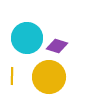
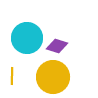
yellow circle: moved 4 px right
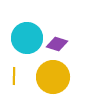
purple diamond: moved 2 px up
yellow line: moved 2 px right
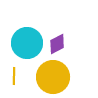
cyan circle: moved 5 px down
purple diamond: rotated 45 degrees counterclockwise
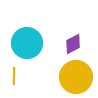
purple diamond: moved 16 px right
yellow circle: moved 23 px right
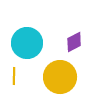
purple diamond: moved 1 px right, 2 px up
yellow circle: moved 16 px left
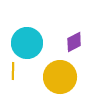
yellow line: moved 1 px left, 5 px up
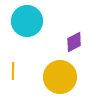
cyan circle: moved 22 px up
